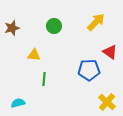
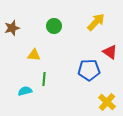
cyan semicircle: moved 7 px right, 12 px up
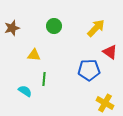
yellow arrow: moved 6 px down
cyan semicircle: rotated 48 degrees clockwise
yellow cross: moved 2 px left, 1 px down; rotated 12 degrees counterclockwise
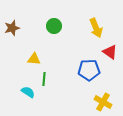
yellow arrow: rotated 114 degrees clockwise
yellow triangle: moved 4 px down
cyan semicircle: moved 3 px right, 1 px down
yellow cross: moved 2 px left, 1 px up
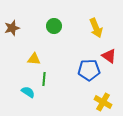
red triangle: moved 1 px left, 4 px down
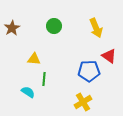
brown star: rotated 14 degrees counterclockwise
blue pentagon: moved 1 px down
yellow cross: moved 20 px left; rotated 30 degrees clockwise
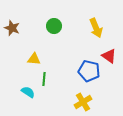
brown star: rotated 21 degrees counterclockwise
blue pentagon: rotated 15 degrees clockwise
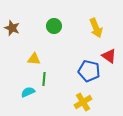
cyan semicircle: rotated 56 degrees counterclockwise
